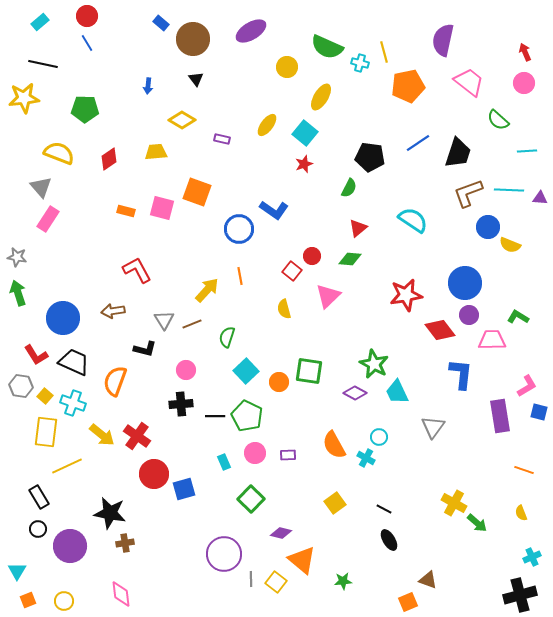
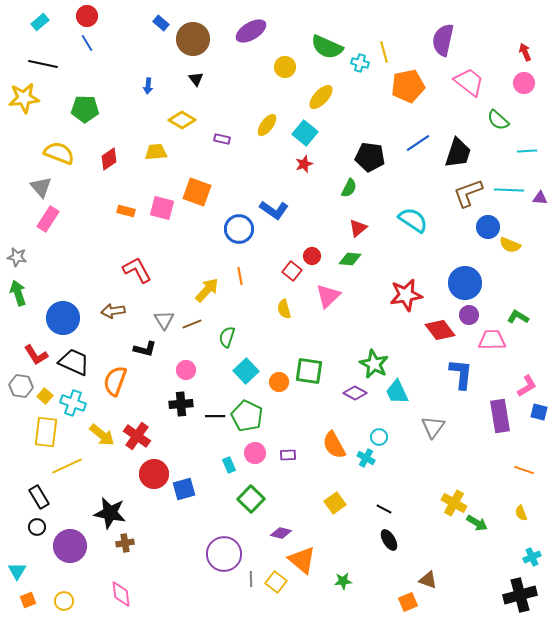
yellow circle at (287, 67): moved 2 px left
yellow ellipse at (321, 97): rotated 12 degrees clockwise
cyan rectangle at (224, 462): moved 5 px right, 3 px down
green arrow at (477, 523): rotated 10 degrees counterclockwise
black circle at (38, 529): moved 1 px left, 2 px up
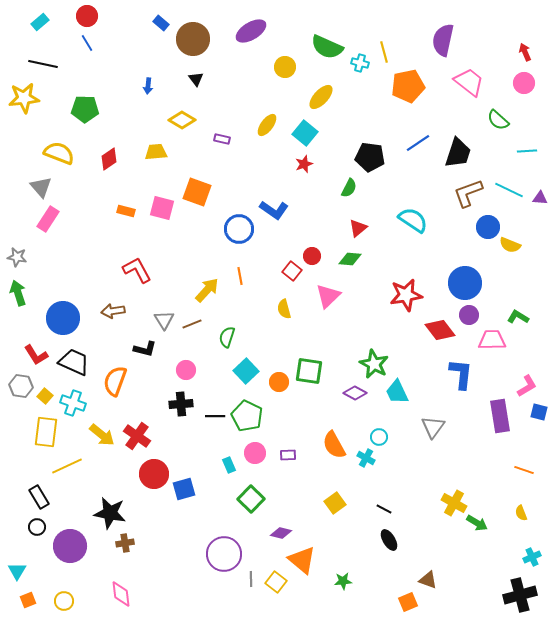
cyan line at (509, 190): rotated 24 degrees clockwise
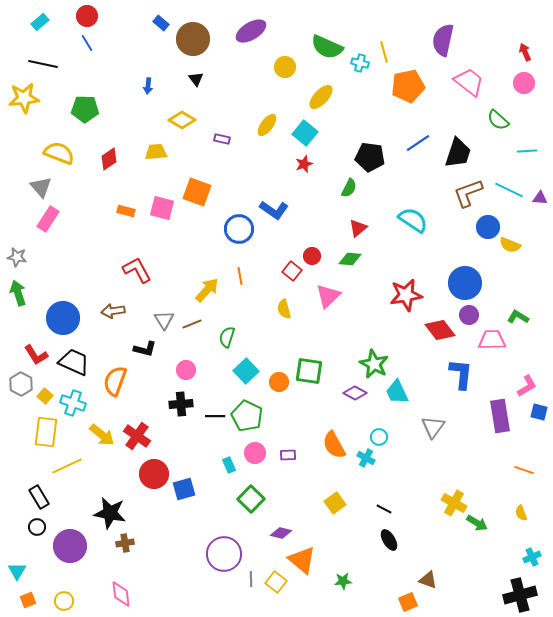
gray hexagon at (21, 386): moved 2 px up; rotated 20 degrees clockwise
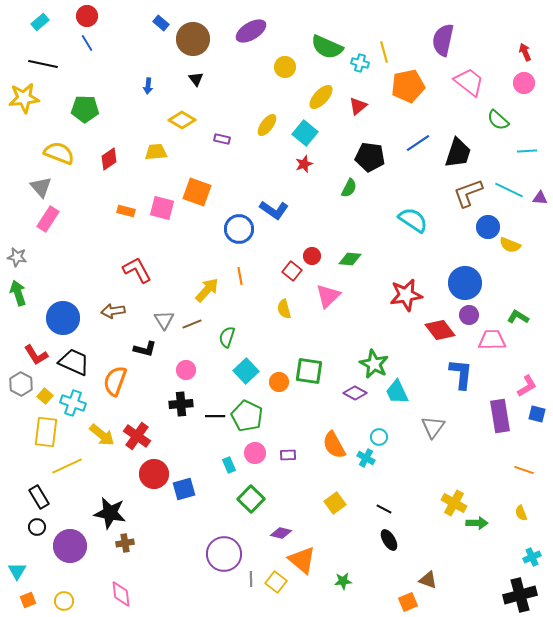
red triangle at (358, 228): moved 122 px up
blue square at (539, 412): moved 2 px left, 2 px down
green arrow at (477, 523): rotated 30 degrees counterclockwise
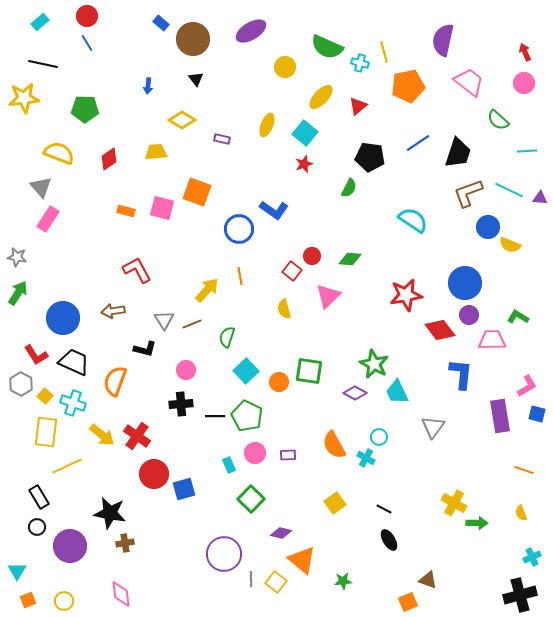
yellow ellipse at (267, 125): rotated 15 degrees counterclockwise
green arrow at (18, 293): rotated 50 degrees clockwise
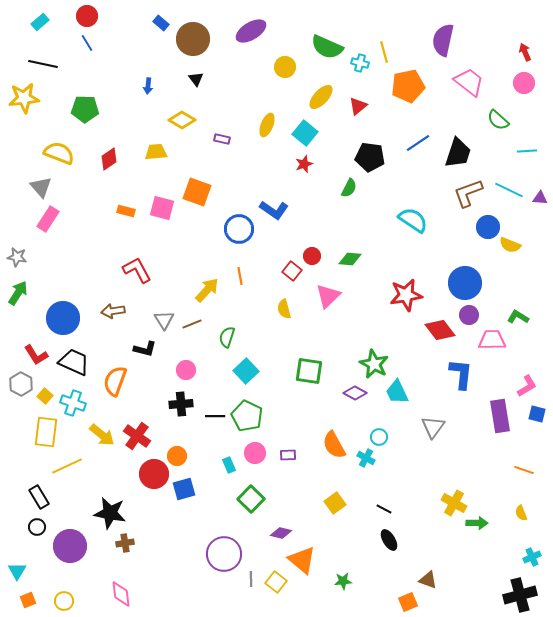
orange circle at (279, 382): moved 102 px left, 74 px down
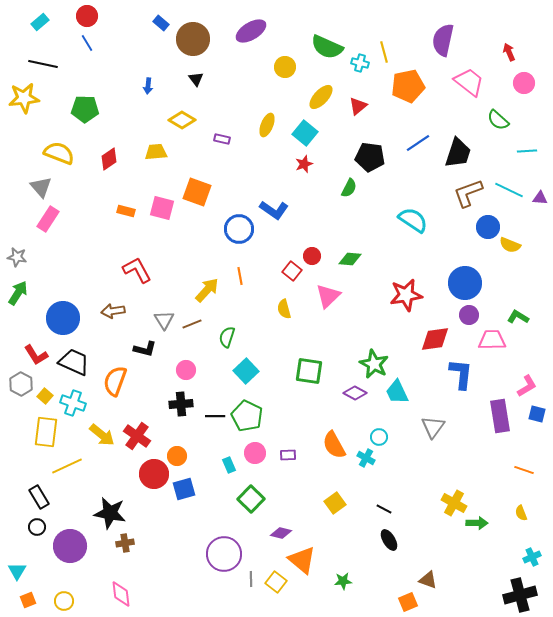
red arrow at (525, 52): moved 16 px left
red diamond at (440, 330): moved 5 px left, 9 px down; rotated 60 degrees counterclockwise
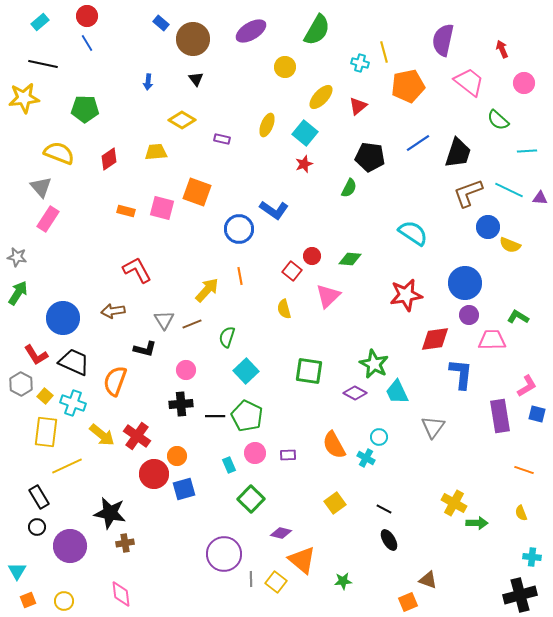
green semicircle at (327, 47): moved 10 px left, 17 px up; rotated 84 degrees counterclockwise
red arrow at (509, 52): moved 7 px left, 3 px up
blue arrow at (148, 86): moved 4 px up
cyan semicircle at (413, 220): moved 13 px down
cyan cross at (532, 557): rotated 30 degrees clockwise
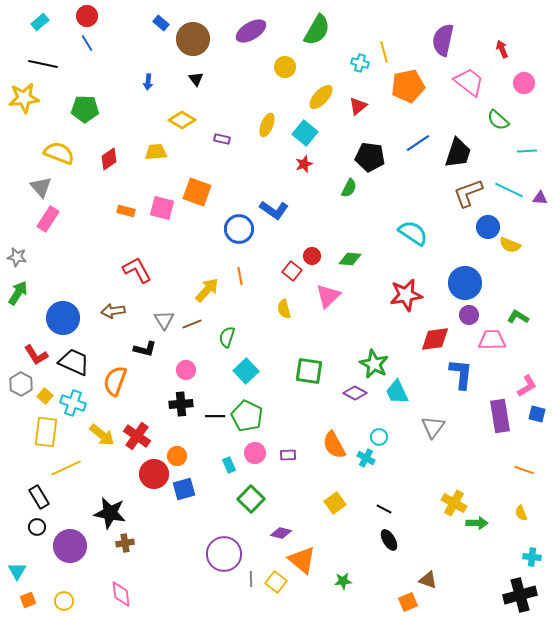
yellow line at (67, 466): moved 1 px left, 2 px down
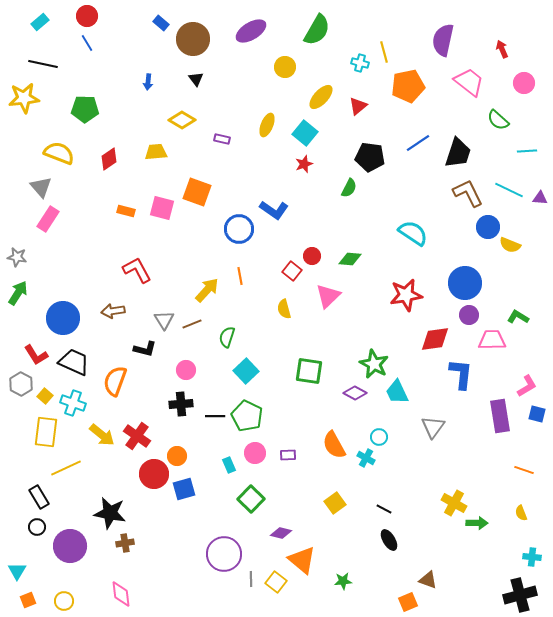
brown L-shape at (468, 193): rotated 84 degrees clockwise
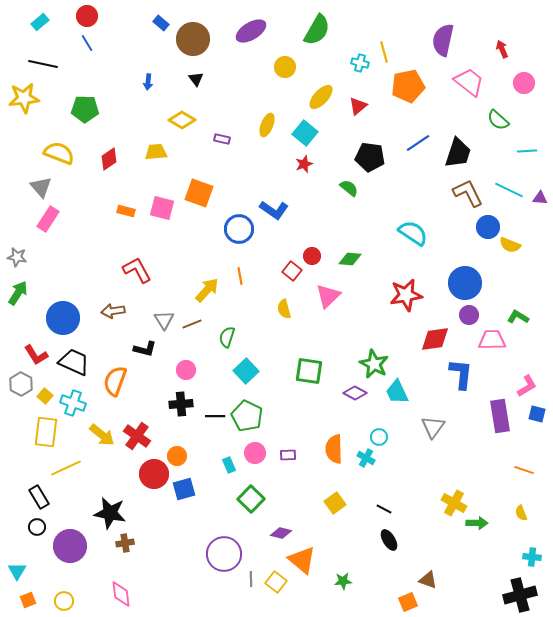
green semicircle at (349, 188): rotated 78 degrees counterclockwise
orange square at (197, 192): moved 2 px right, 1 px down
orange semicircle at (334, 445): moved 4 px down; rotated 28 degrees clockwise
